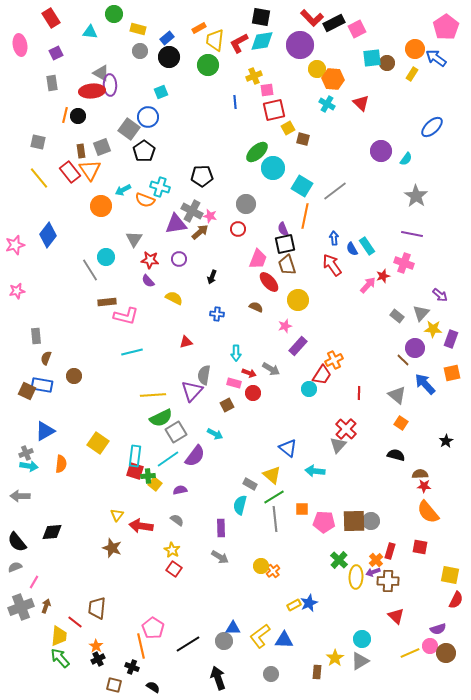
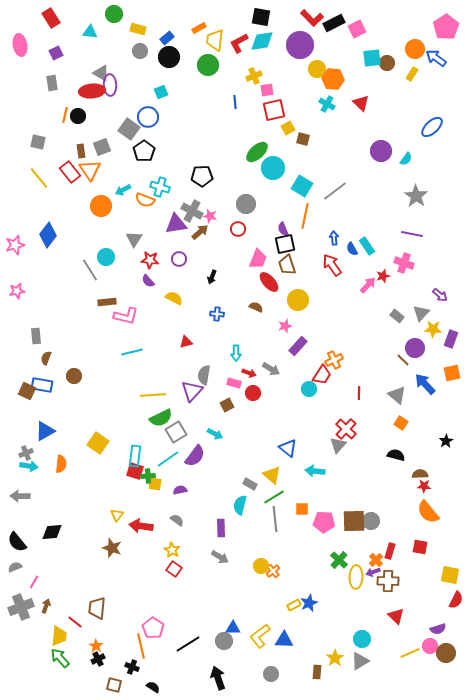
yellow square at (155, 484): rotated 32 degrees counterclockwise
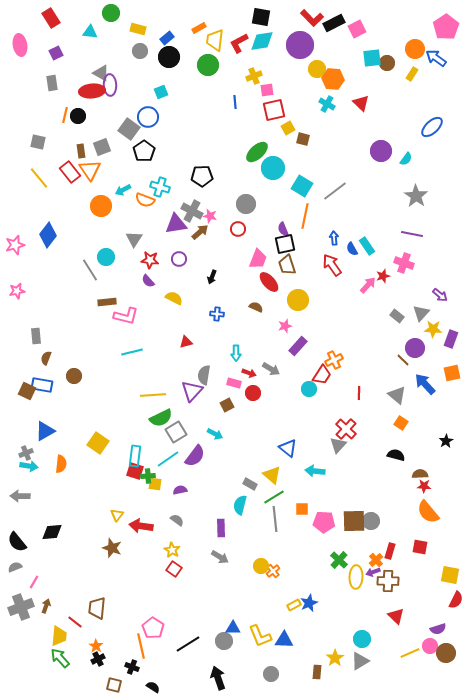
green circle at (114, 14): moved 3 px left, 1 px up
yellow L-shape at (260, 636): rotated 75 degrees counterclockwise
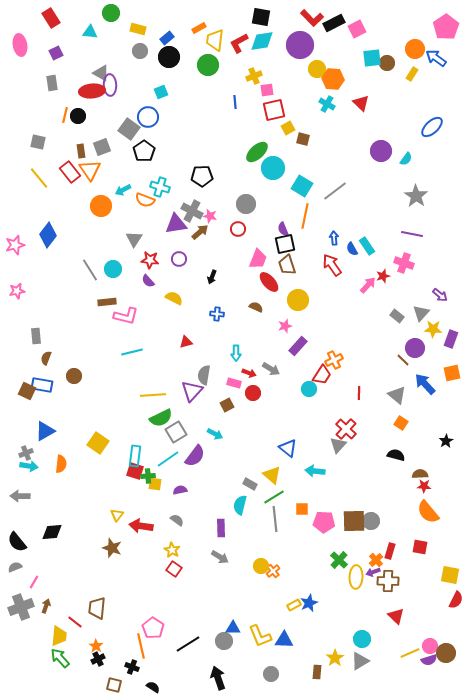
cyan circle at (106, 257): moved 7 px right, 12 px down
purple semicircle at (438, 629): moved 9 px left, 31 px down
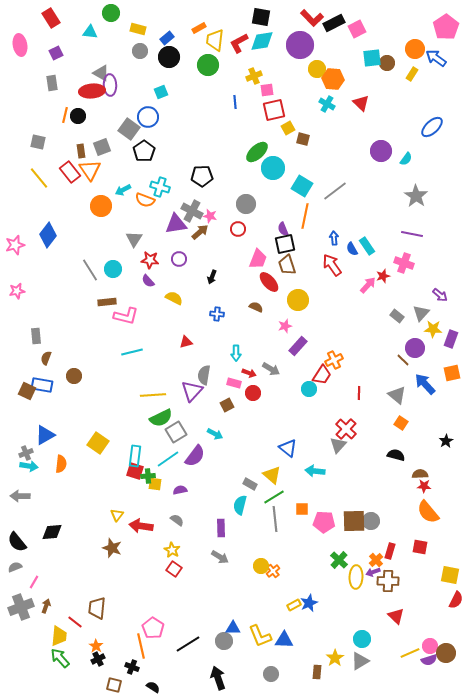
blue triangle at (45, 431): moved 4 px down
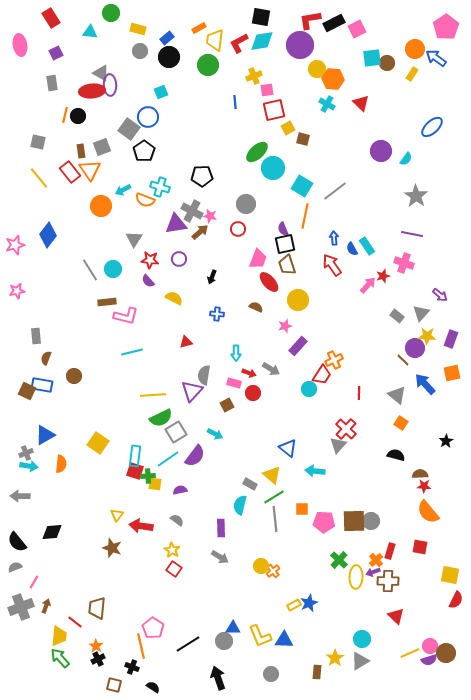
red L-shape at (312, 18): moved 2 px left, 2 px down; rotated 125 degrees clockwise
yellow star at (433, 329): moved 6 px left, 7 px down
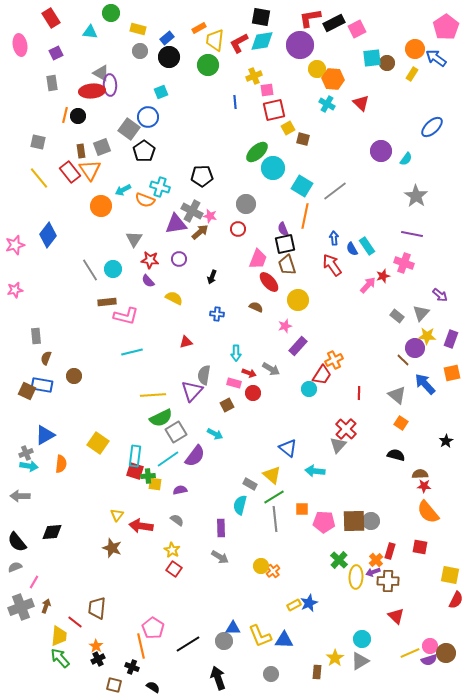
red L-shape at (310, 20): moved 2 px up
pink star at (17, 291): moved 2 px left, 1 px up
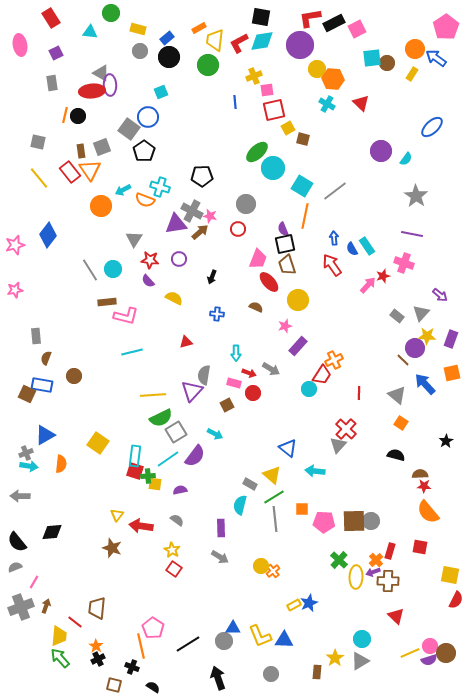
brown square at (27, 391): moved 3 px down
